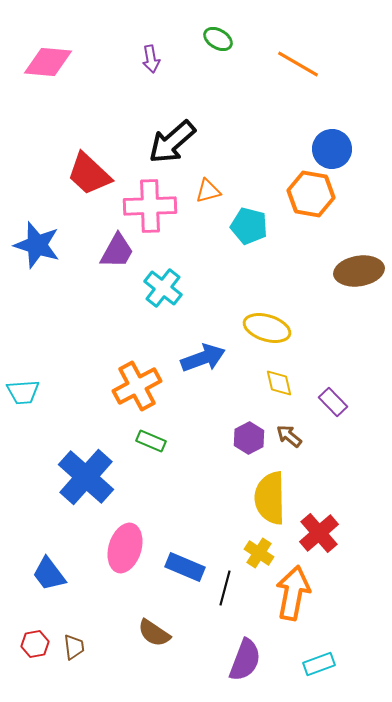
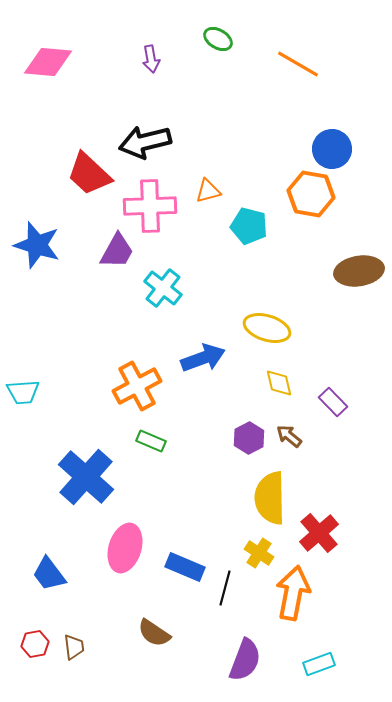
black arrow: moved 27 px left; rotated 27 degrees clockwise
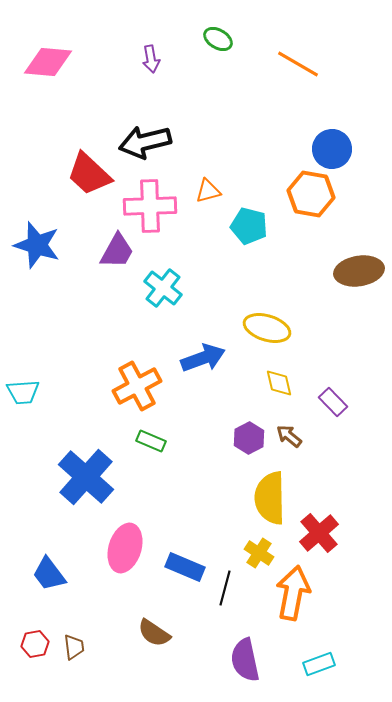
purple semicircle: rotated 147 degrees clockwise
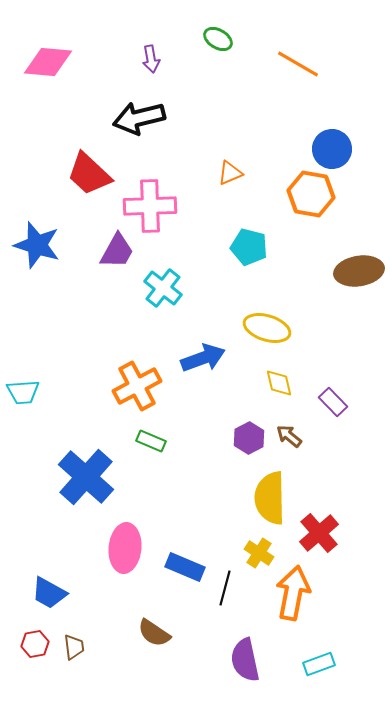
black arrow: moved 6 px left, 24 px up
orange triangle: moved 22 px right, 18 px up; rotated 8 degrees counterclockwise
cyan pentagon: moved 21 px down
pink ellipse: rotated 12 degrees counterclockwise
blue trapezoid: moved 19 px down; rotated 24 degrees counterclockwise
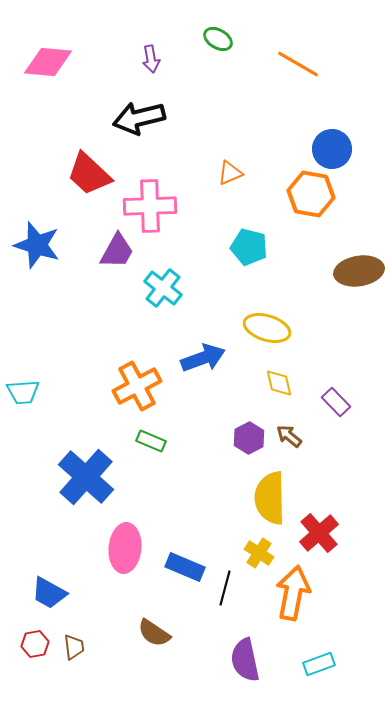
purple rectangle: moved 3 px right
